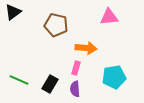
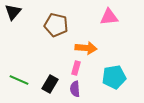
black triangle: rotated 12 degrees counterclockwise
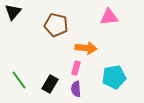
green line: rotated 30 degrees clockwise
purple semicircle: moved 1 px right
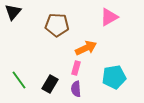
pink triangle: rotated 24 degrees counterclockwise
brown pentagon: moved 1 px right; rotated 10 degrees counterclockwise
orange arrow: rotated 30 degrees counterclockwise
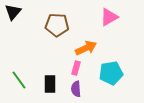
cyan pentagon: moved 3 px left, 4 px up
black rectangle: rotated 30 degrees counterclockwise
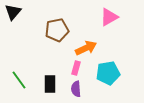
brown pentagon: moved 5 px down; rotated 15 degrees counterclockwise
cyan pentagon: moved 3 px left
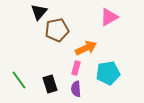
black triangle: moved 26 px right
black rectangle: rotated 18 degrees counterclockwise
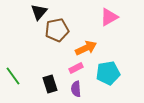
pink rectangle: rotated 48 degrees clockwise
green line: moved 6 px left, 4 px up
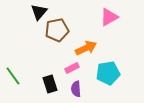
pink rectangle: moved 4 px left
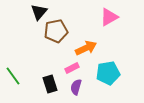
brown pentagon: moved 1 px left, 1 px down
purple semicircle: moved 2 px up; rotated 21 degrees clockwise
